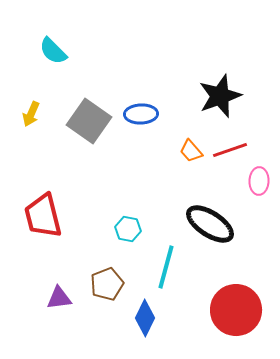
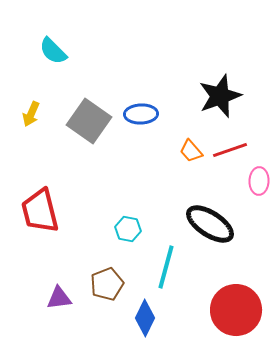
red trapezoid: moved 3 px left, 5 px up
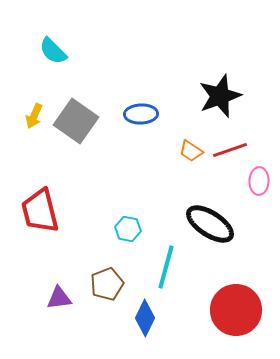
yellow arrow: moved 3 px right, 2 px down
gray square: moved 13 px left
orange trapezoid: rotated 15 degrees counterclockwise
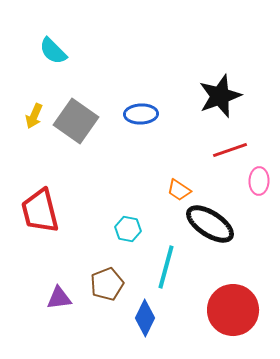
orange trapezoid: moved 12 px left, 39 px down
red circle: moved 3 px left
